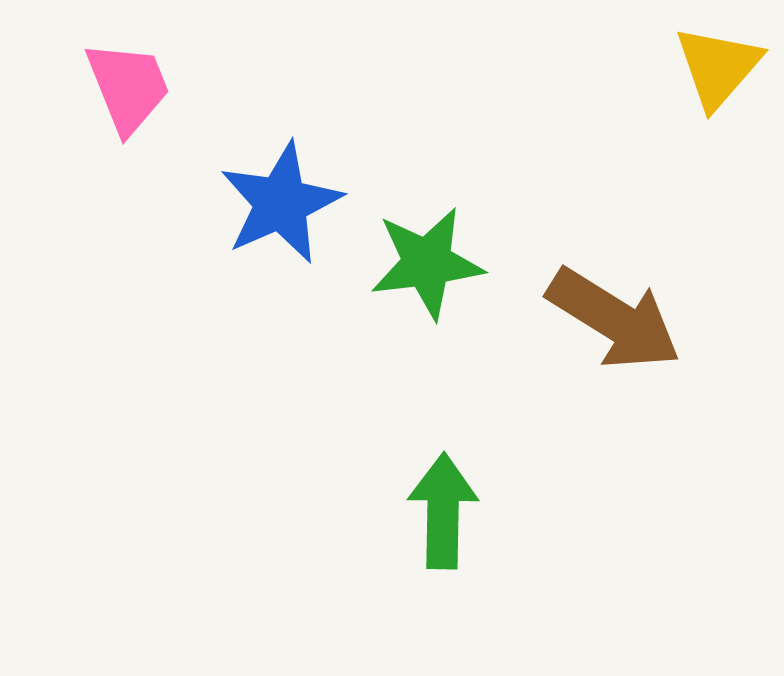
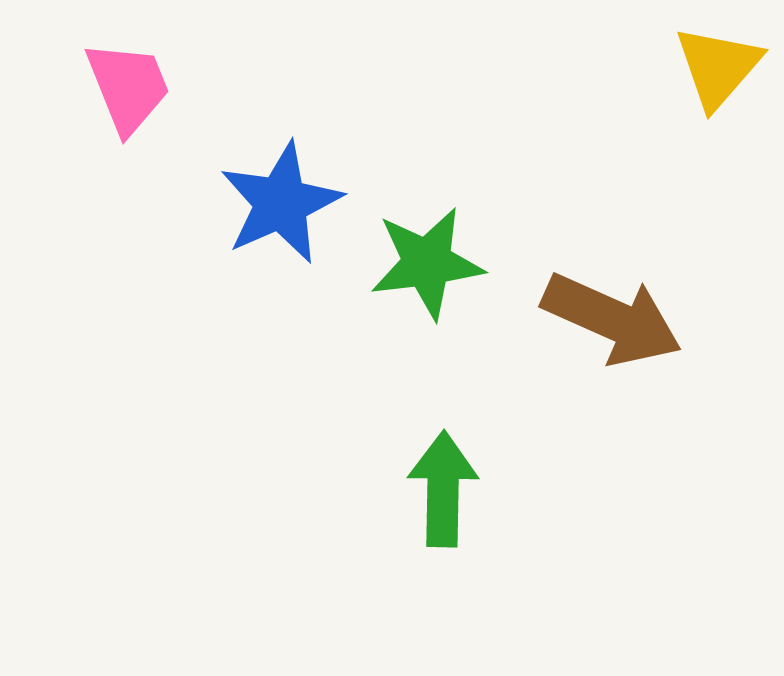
brown arrow: moved 2 px left; rotated 8 degrees counterclockwise
green arrow: moved 22 px up
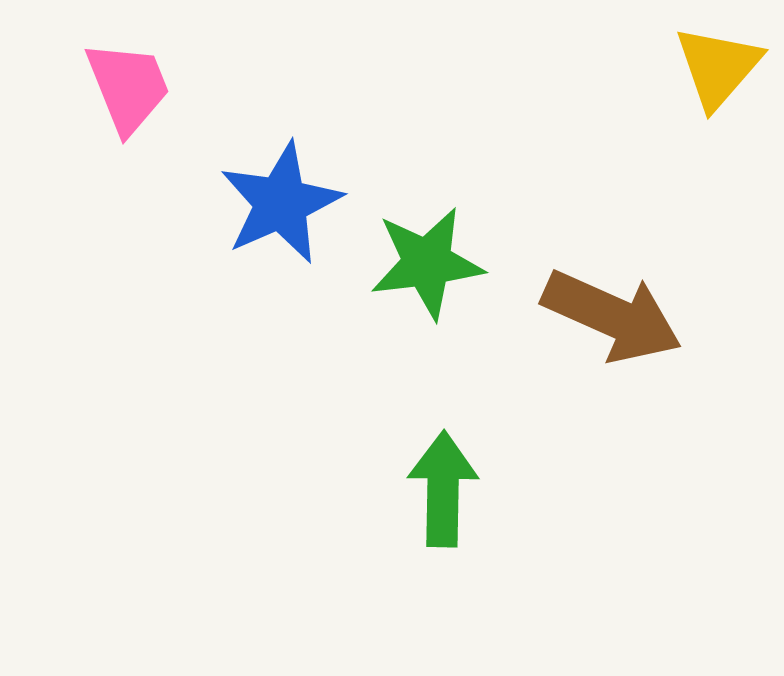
brown arrow: moved 3 px up
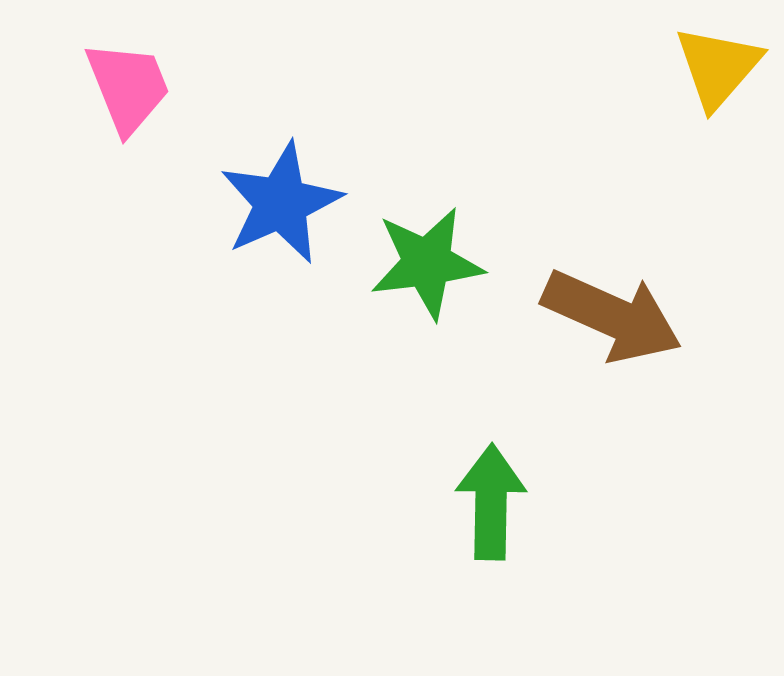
green arrow: moved 48 px right, 13 px down
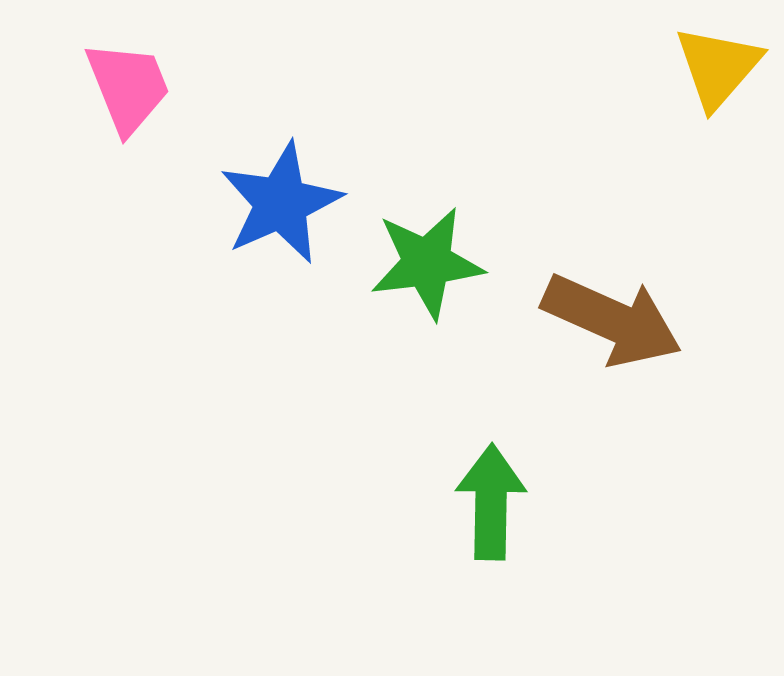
brown arrow: moved 4 px down
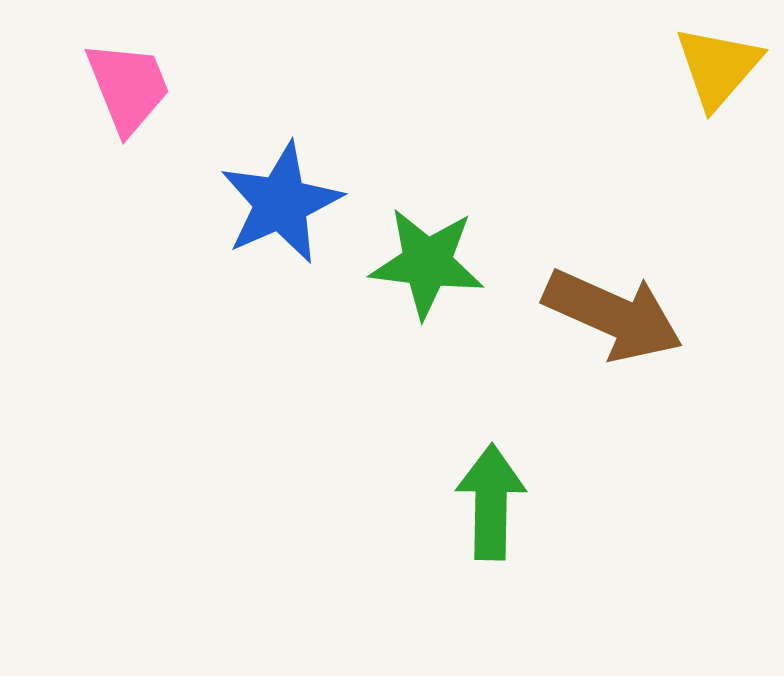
green star: rotated 14 degrees clockwise
brown arrow: moved 1 px right, 5 px up
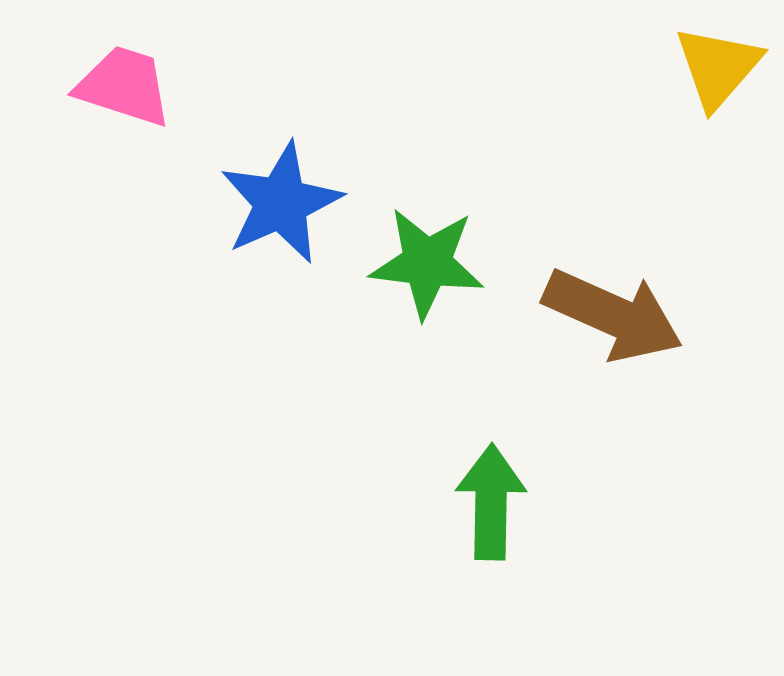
pink trapezoid: moved 4 px left, 1 px up; rotated 50 degrees counterclockwise
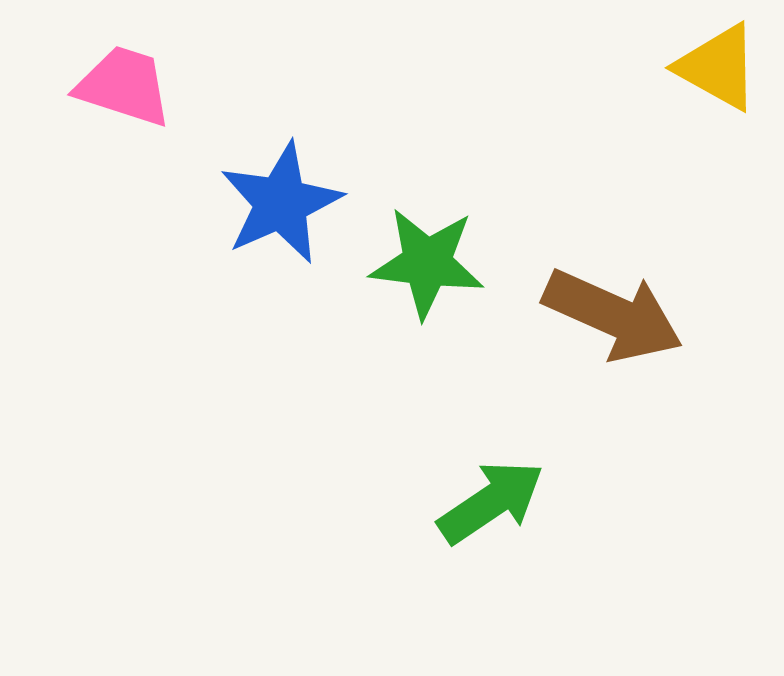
yellow triangle: rotated 42 degrees counterclockwise
green arrow: rotated 55 degrees clockwise
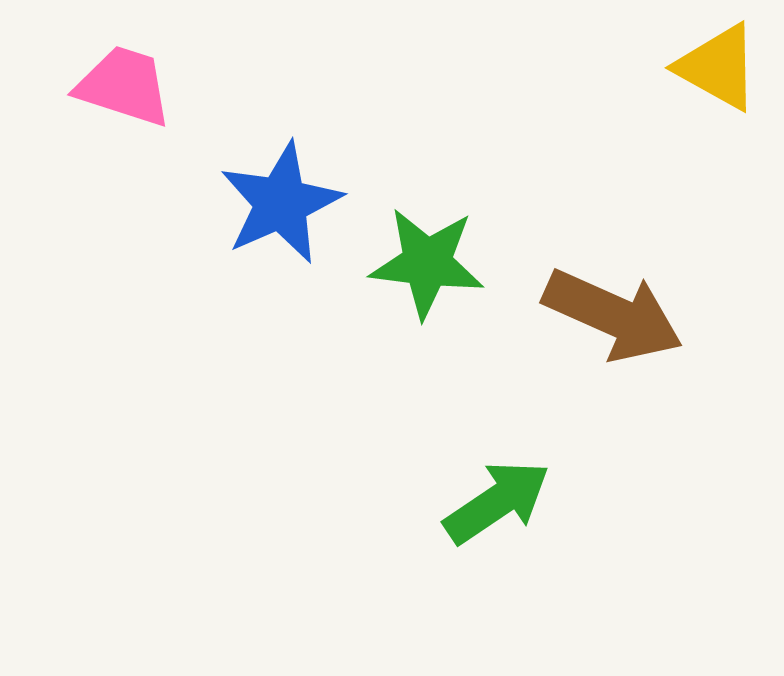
green arrow: moved 6 px right
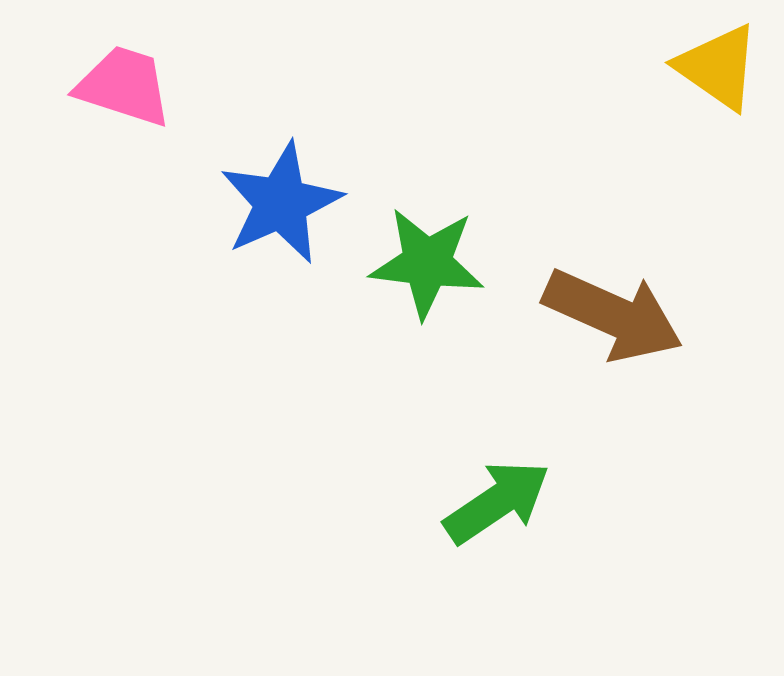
yellow triangle: rotated 6 degrees clockwise
